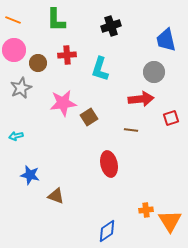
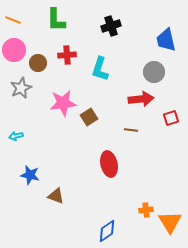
orange triangle: moved 1 px down
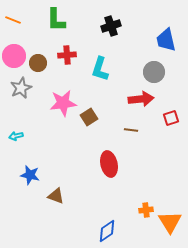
pink circle: moved 6 px down
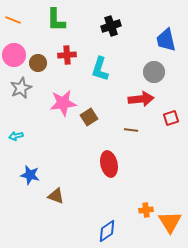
pink circle: moved 1 px up
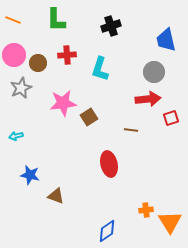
red arrow: moved 7 px right
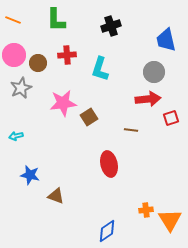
orange triangle: moved 2 px up
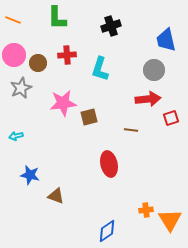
green L-shape: moved 1 px right, 2 px up
gray circle: moved 2 px up
brown square: rotated 18 degrees clockwise
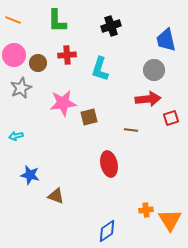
green L-shape: moved 3 px down
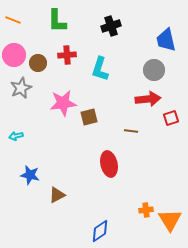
brown line: moved 1 px down
brown triangle: moved 1 px right, 1 px up; rotated 48 degrees counterclockwise
blue diamond: moved 7 px left
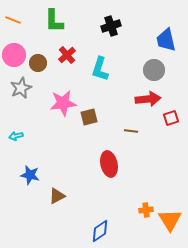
green L-shape: moved 3 px left
red cross: rotated 36 degrees counterclockwise
brown triangle: moved 1 px down
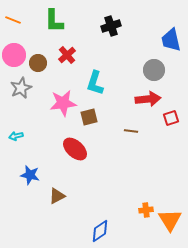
blue trapezoid: moved 5 px right
cyan L-shape: moved 5 px left, 14 px down
red ellipse: moved 34 px left, 15 px up; rotated 35 degrees counterclockwise
